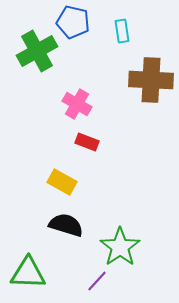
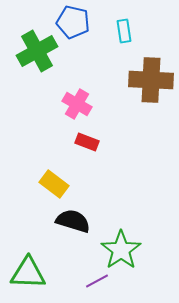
cyan rectangle: moved 2 px right
yellow rectangle: moved 8 px left, 2 px down; rotated 8 degrees clockwise
black semicircle: moved 7 px right, 4 px up
green star: moved 1 px right, 3 px down
purple line: rotated 20 degrees clockwise
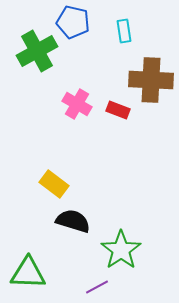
red rectangle: moved 31 px right, 32 px up
purple line: moved 6 px down
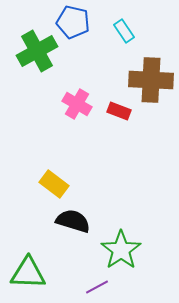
cyan rectangle: rotated 25 degrees counterclockwise
red rectangle: moved 1 px right, 1 px down
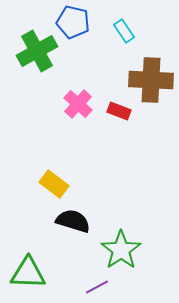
pink cross: moved 1 px right; rotated 12 degrees clockwise
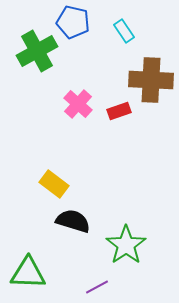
red rectangle: rotated 40 degrees counterclockwise
green star: moved 5 px right, 5 px up
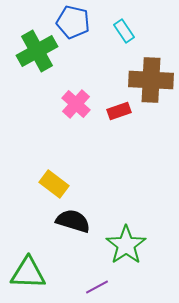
pink cross: moved 2 px left
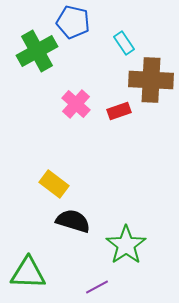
cyan rectangle: moved 12 px down
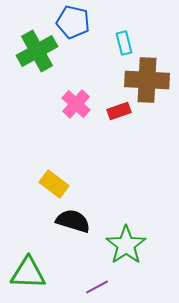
cyan rectangle: rotated 20 degrees clockwise
brown cross: moved 4 px left
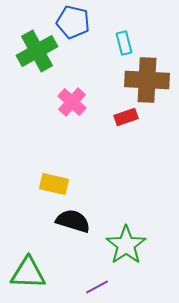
pink cross: moved 4 px left, 2 px up
red rectangle: moved 7 px right, 6 px down
yellow rectangle: rotated 24 degrees counterclockwise
